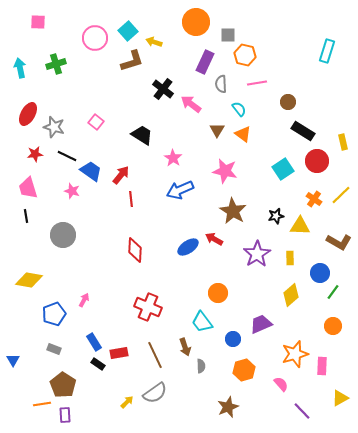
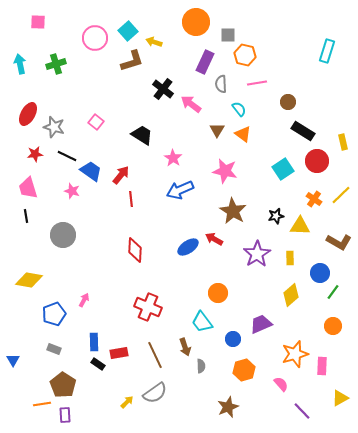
cyan arrow at (20, 68): moved 4 px up
blue rectangle at (94, 342): rotated 30 degrees clockwise
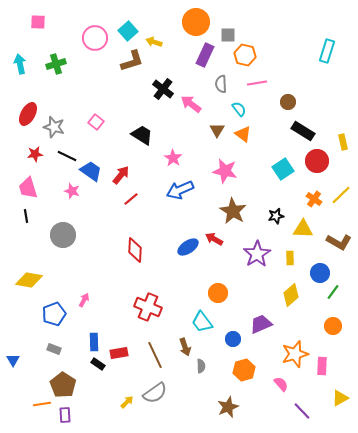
purple rectangle at (205, 62): moved 7 px up
red line at (131, 199): rotated 56 degrees clockwise
yellow triangle at (300, 226): moved 3 px right, 3 px down
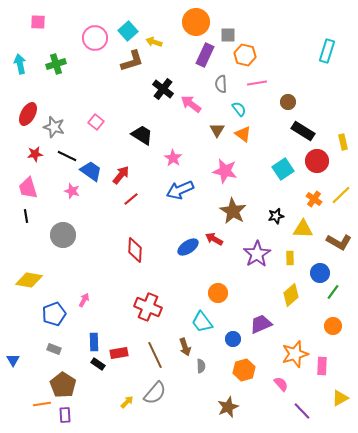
gray semicircle at (155, 393): rotated 15 degrees counterclockwise
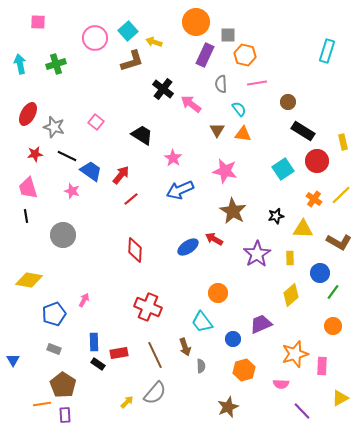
orange triangle at (243, 134): rotated 30 degrees counterclockwise
pink semicircle at (281, 384): rotated 133 degrees clockwise
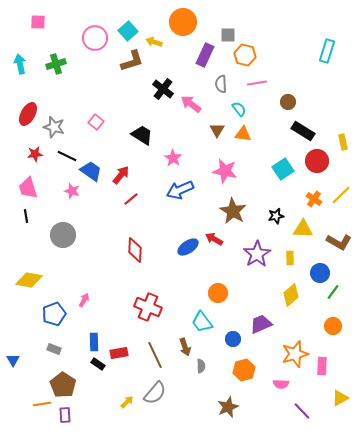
orange circle at (196, 22): moved 13 px left
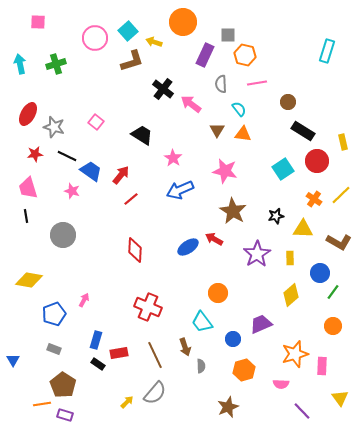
blue rectangle at (94, 342): moved 2 px right, 2 px up; rotated 18 degrees clockwise
yellow triangle at (340, 398): rotated 36 degrees counterclockwise
purple rectangle at (65, 415): rotated 70 degrees counterclockwise
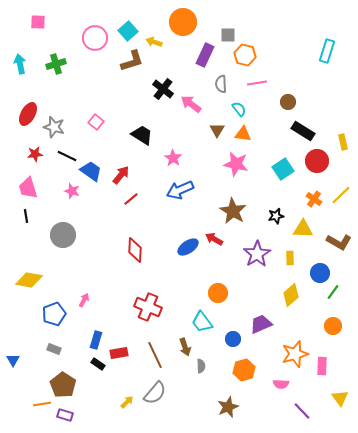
pink star at (225, 171): moved 11 px right, 7 px up
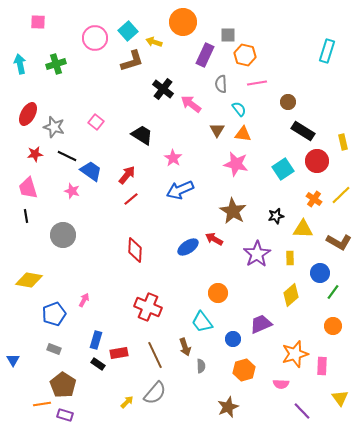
red arrow at (121, 175): moved 6 px right
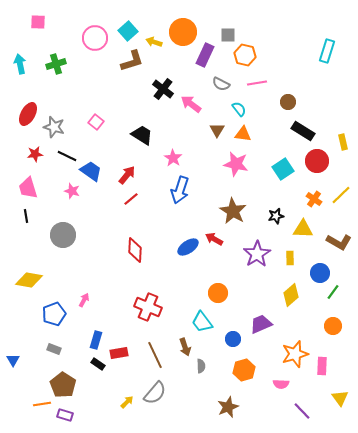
orange circle at (183, 22): moved 10 px down
gray semicircle at (221, 84): rotated 60 degrees counterclockwise
blue arrow at (180, 190): rotated 48 degrees counterclockwise
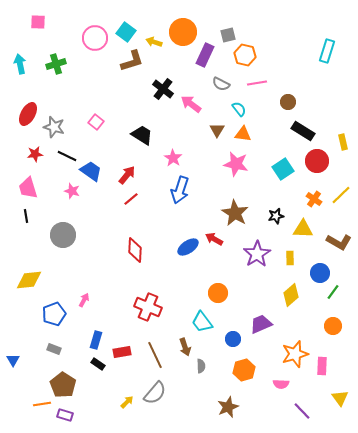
cyan square at (128, 31): moved 2 px left, 1 px down; rotated 12 degrees counterclockwise
gray square at (228, 35): rotated 14 degrees counterclockwise
brown star at (233, 211): moved 2 px right, 2 px down
yellow diamond at (29, 280): rotated 16 degrees counterclockwise
red rectangle at (119, 353): moved 3 px right, 1 px up
